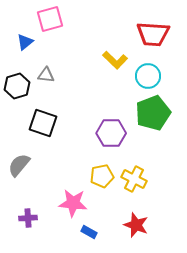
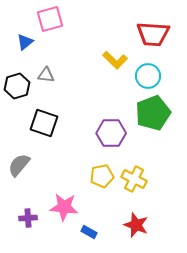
black square: moved 1 px right
pink star: moved 9 px left, 4 px down
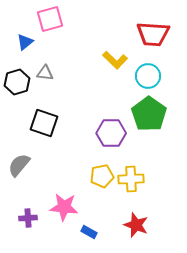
gray triangle: moved 1 px left, 2 px up
black hexagon: moved 4 px up
green pentagon: moved 4 px left, 1 px down; rotated 16 degrees counterclockwise
yellow cross: moved 3 px left; rotated 30 degrees counterclockwise
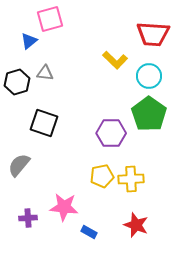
blue triangle: moved 4 px right, 1 px up
cyan circle: moved 1 px right
